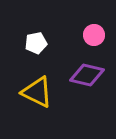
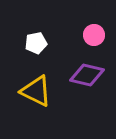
yellow triangle: moved 1 px left, 1 px up
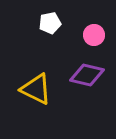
white pentagon: moved 14 px right, 20 px up
yellow triangle: moved 2 px up
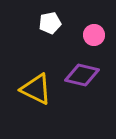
purple diamond: moved 5 px left
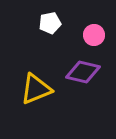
purple diamond: moved 1 px right, 3 px up
yellow triangle: rotated 48 degrees counterclockwise
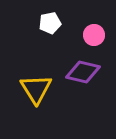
yellow triangle: rotated 40 degrees counterclockwise
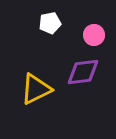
purple diamond: rotated 20 degrees counterclockwise
yellow triangle: rotated 36 degrees clockwise
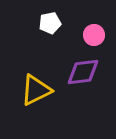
yellow triangle: moved 1 px down
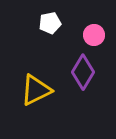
purple diamond: rotated 52 degrees counterclockwise
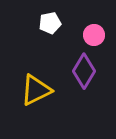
purple diamond: moved 1 px right, 1 px up
